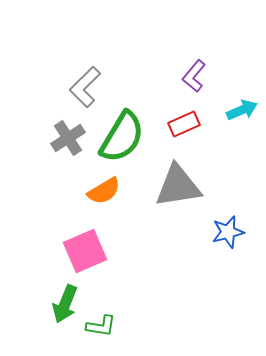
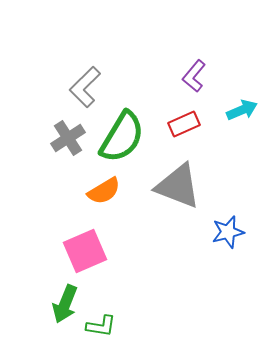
gray triangle: rotated 30 degrees clockwise
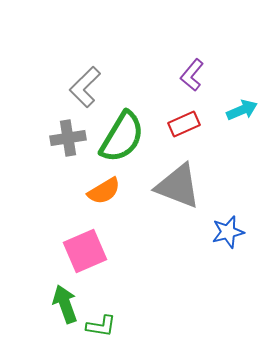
purple L-shape: moved 2 px left, 1 px up
gray cross: rotated 24 degrees clockwise
green arrow: rotated 138 degrees clockwise
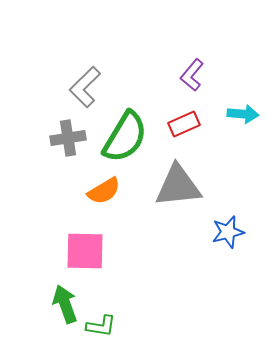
cyan arrow: moved 1 px right, 4 px down; rotated 28 degrees clockwise
green semicircle: moved 3 px right
gray triangle: rotated 27 degrees counterclockwise
pink square: rotated 24 degrees clockwise
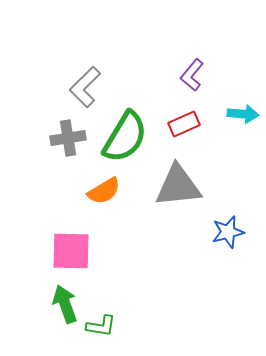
pink square: moved 14 px left
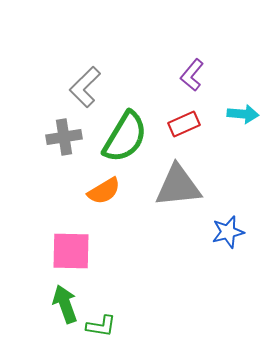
gray cross: moved 4 px left, 1 px up
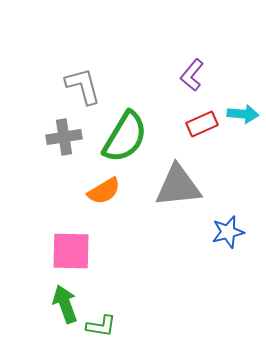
gray L-shape: moved 2 px left, 1 px up; rotated 120 degrees clockwise
red rectangle: moved 18 px right
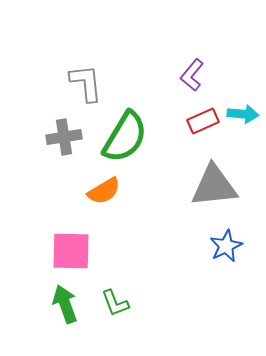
gray L-shape: moved 3 px right, 3 px up; rotated 9 degrees clockwise
red rectangle: moved 1 px right, 3 px up
gray triangle: moved 36 px right
blue star: moved 2 px left, 14 px down; rotated 12 degrees counterclockwise
green L-shape: moved 14 px right, 23 px up; rotated 60 degrees clockwise
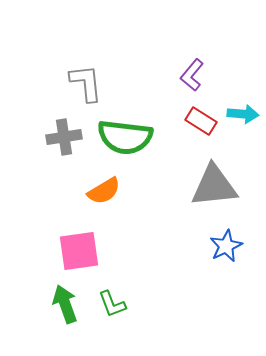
red rectangle: moved 2 px left; rotated 56 degrees clockwise
green semicircle: rotated 66 degrees clockwise
pink square: moved 8 px right; rotated 9 degrees counterclockwise
green L-shape: moved 3 px left, 1 px down
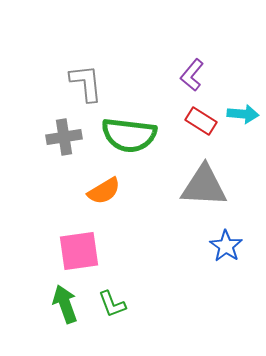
green semicircle: moved 4 px right, 2 px up
gray triangle: moved 10 px left; rotated 9 degrees clockwise
blue star: rotated 12 degrees counterclockwise
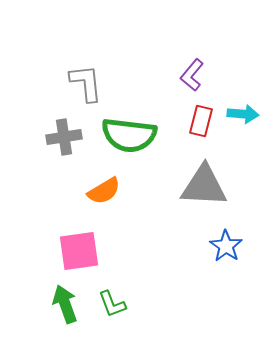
red rectangle: rotated 72 degrees clockwise
